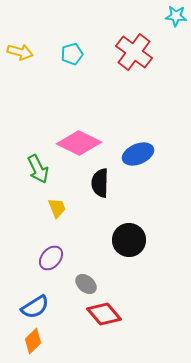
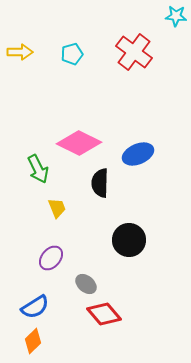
yellow arrow: rotated 15 degrees counterclockwise
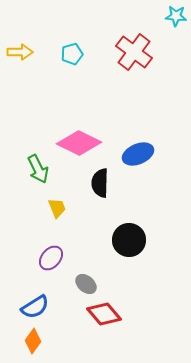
orange diamond: rotated 10 degrees counterclockwise
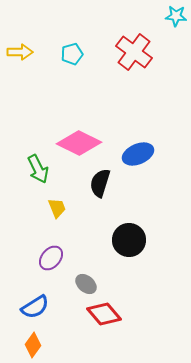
black semicircle: rotated 16 degrees clockwise
orange diamond: moved 4 px down
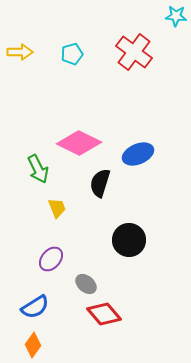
purple ellipse: moved 1 px down
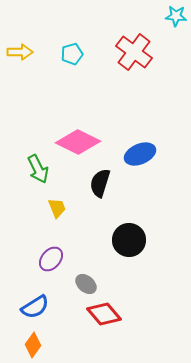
pink diamond: moved 1 px left, 1 px up
blue ellipse: moved 2 px right
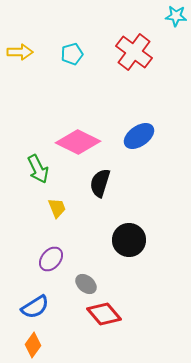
blue ellipse: moved 1 px left, 18 px up; rotated 12 degrees counterclockwise
